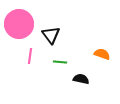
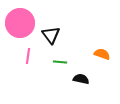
pink circle: moved 1 px right, 1 px up
pink line: moved 2 px left
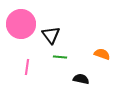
pink circle: moved 1 px right, 1 px down
pink line: moved 1 px left, 11 px down
green line: moved 5 px up
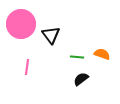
green line: moved 17 px right
black semicircle: rotated 49 degrees counterclockwise
